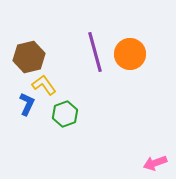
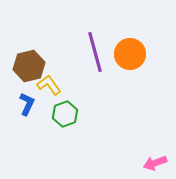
brown hexagon: moved 9 px down
yellow L-shape: moved 5 px right
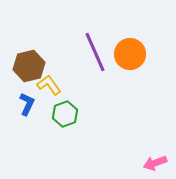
purple line: rotated 9 degrees counterclockwise
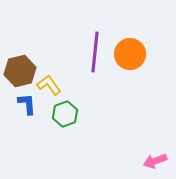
purple line: rotated 30 degrees clockwise
brown hexagon: moved 9 px left, 5 px down
blue L-shape: rotated 30 degrees counterclockwise
pink arrow: moved 2 px up
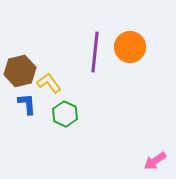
orange circle: moved 7 px up
yellow L-shape: moved 2 px up
green hexagon: rotated 15 degrees counterclockwise
pink arrow: rotated 15 degrees counterclockwise
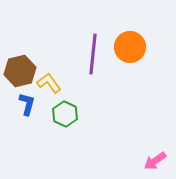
purple line: moved 2 px left, 2 px down
blue L-shape: rotated 20 degrees clockwise
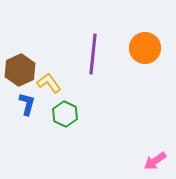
orange circle: moved 15 px right, 1 px down
brown hexagon: moved 1 px up; rotated 12 degrees counterclockwise
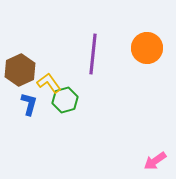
orange circle: moved 2 px right
blue L-shape: moved 2 px right
green hexagon: moved 14 px up; rotated 20 degrees clockwise
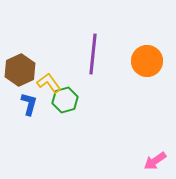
orange circle: moved 13 px down
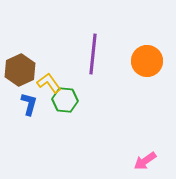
green hexagon: rotated 20 degrees clockwise
pink arrow: moved 10 px left
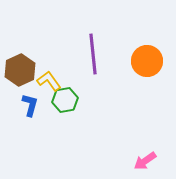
purple line: rotated 12 degrees counterclockwise
yellow L-shape: moved 2 px up
green hexagon: rotated 15 degrees counterclockwise
blue L-shape: moved 1 px right, 1 px down
